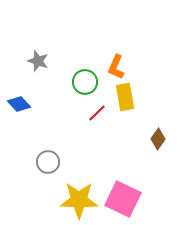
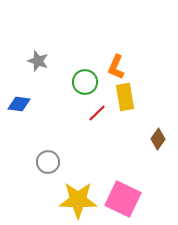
blue diamond: rotated 40 degrees counterclockwise
yellow star: moved 1 px left
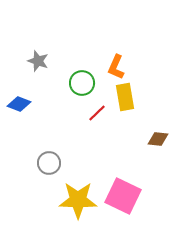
green circle: moved 3 px left, 1 px down
blue diamond: rotated 15 degrees clockwise
brown diamond: rotated 60 degrees clockwise
gray circle: moved 1 px right, 1 px down
pink square: moved 3 px up
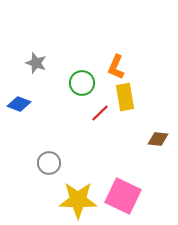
gray star: moved 2 px left, 2 px down
red line: moved 3 px right
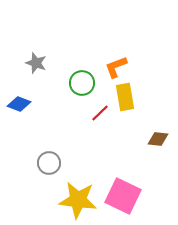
orange L-shape: rotated 45 degrees clockwise
yellow star: rotated 6 degrees clockwise
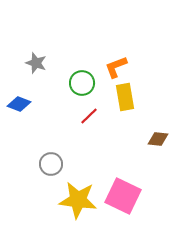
red line: moved 11 px left, 3 px down
gray circle: moved 2 px right, 1 px down
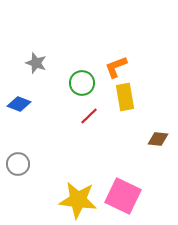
gray circle: moved 33 px left
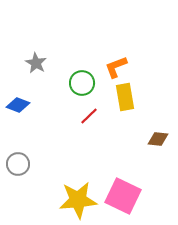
gray star: rotated 10 degrees clockwise
blue diamond: moved 1 px left, 1 px down
yellow star: rotated 12 degrees counterclockwise
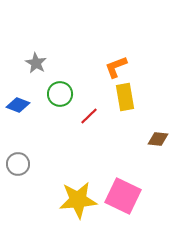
green circle: moved 22 px left, 11 px down
